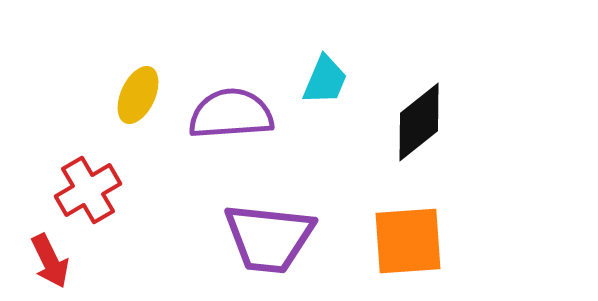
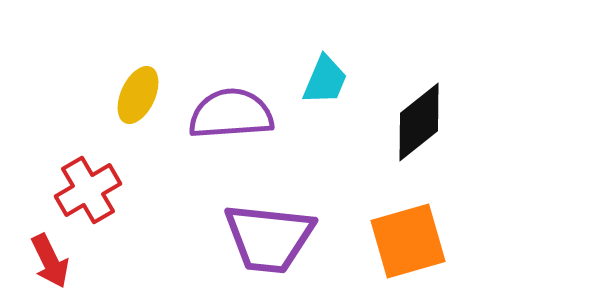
orange square: rotated 12 degrees counterclockwise
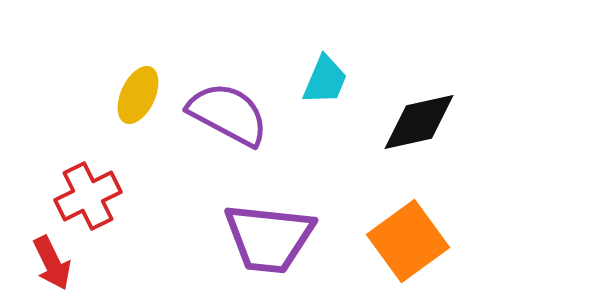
purple semicircle: moved 3 px left; rotated 32 degrees clockwise
black diamond: rotated 26 degrees clockwise
red cross: moved 6 px down; rotated 4 degrees clockwise
orange square: rotated 20 degrees counterclockwise
red arrow: moved 2 px right, 2 px down
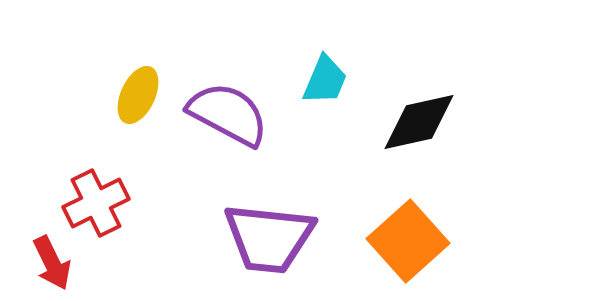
red cross: moved 8 px right, 7 px down
orange square: rotated 6 degrees counterclockwise
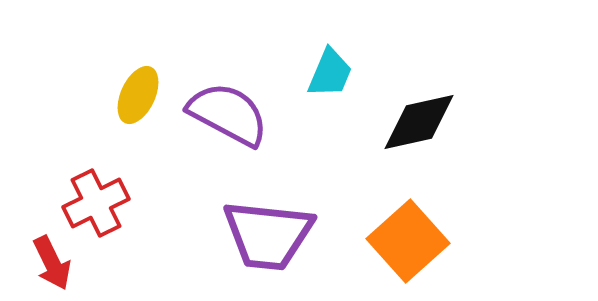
cyan trapezoid: moved 5 px right, 7 px up
purple trapezoid: moved 1 px left, 3 px up
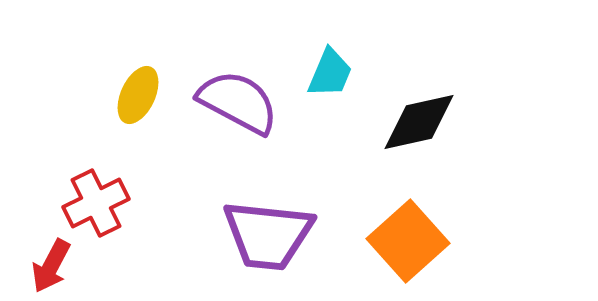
purple semicircle: moved 10 px right, 12 px up
red arrow: moved 1 px left, 3 px down; rotated 54 degrees clockwise
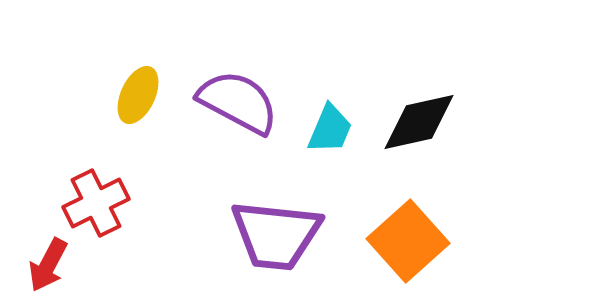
cyan trapezoid: moved 56 px down
purple trapezoid: moved 8 px right
red arrow: moved 3 px left, 1 px up
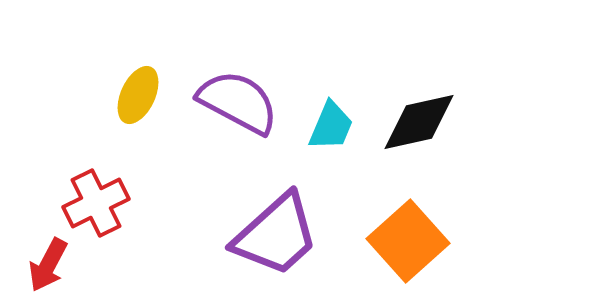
cyan trapezoid: moved 1 px right, 3 px up
purple trapezoid: rotated 48 degrees counterclockwise
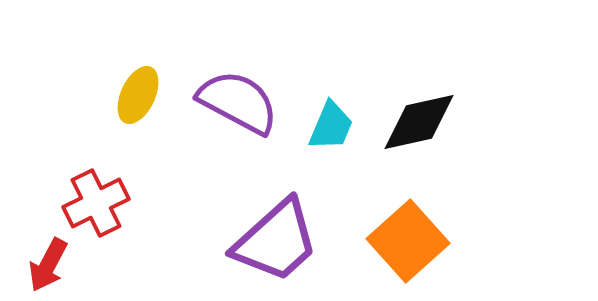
purple trapezoid: moved 6 px down
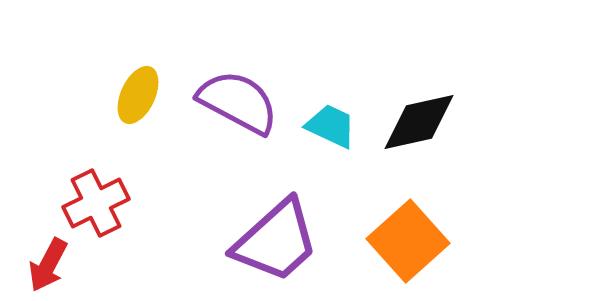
cyan trapezoid: rotated 88 degrees counterclockwise
